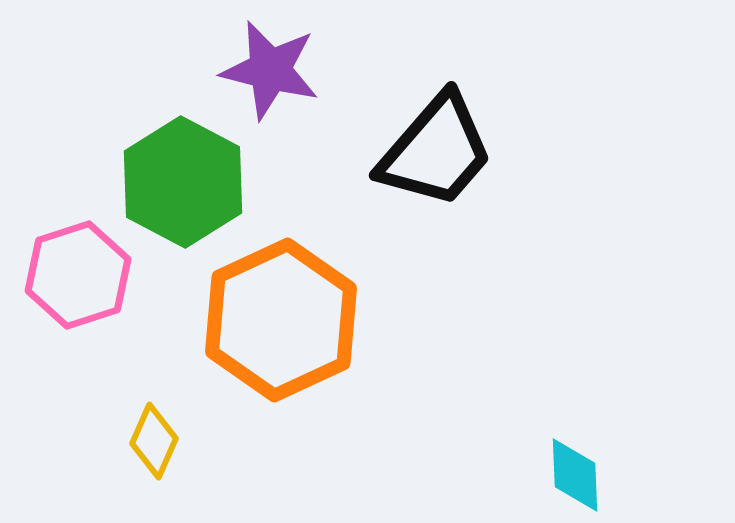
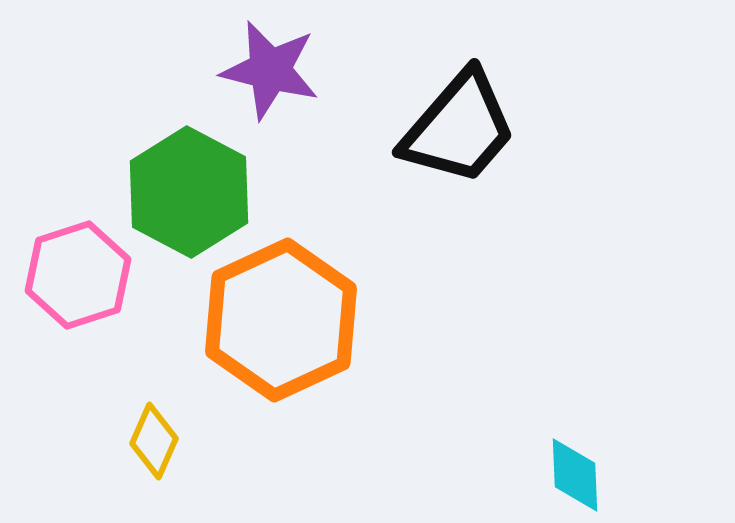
black trapezoid: moved 23 px right, 23 px up
green hexagon: moved 6 px right, 10 px down
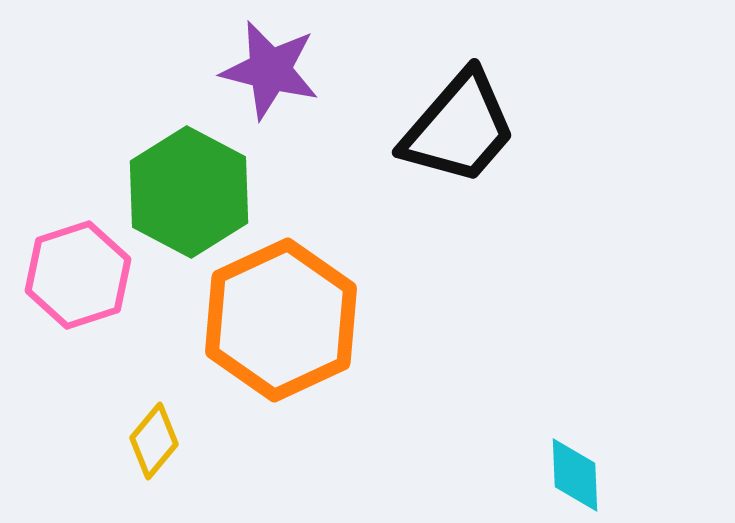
yellow diamond: rotated 16 degrees clockwise
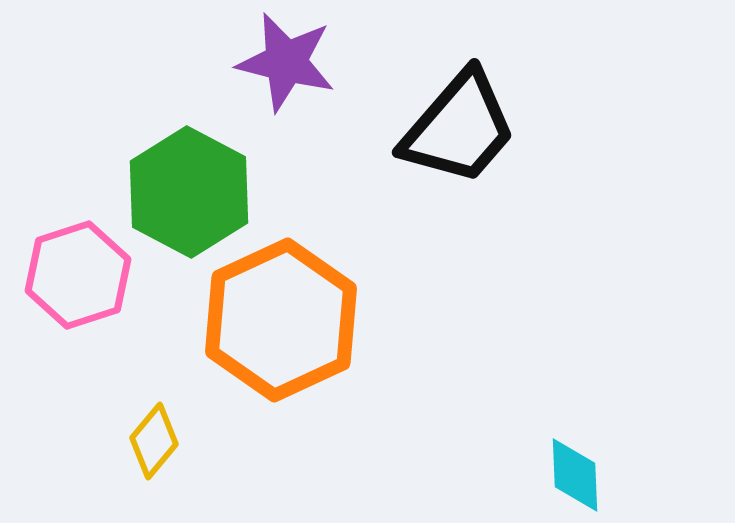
purple star: moved 16 px right, 8 px up
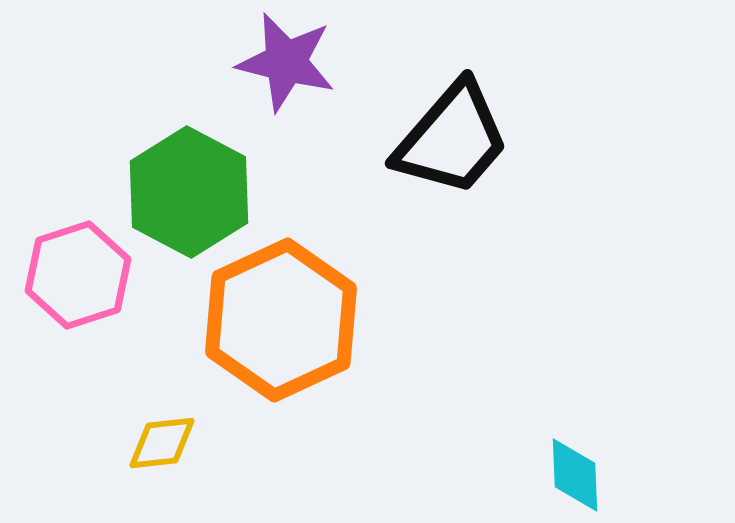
black trapezoid: moved 7 px left, 11 px down
yellow diamond: moved 8 px right, 2 px down; rotated 44 degrees clockwise
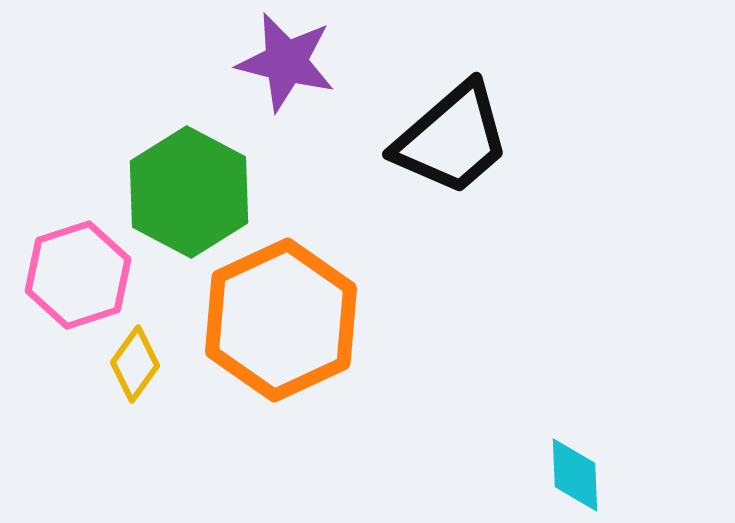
black trapezoid: rotated 8 degrees clockwise
yellow diamond: moved 27 px left, 79 px up; rotated 48 degrees counterclockwise
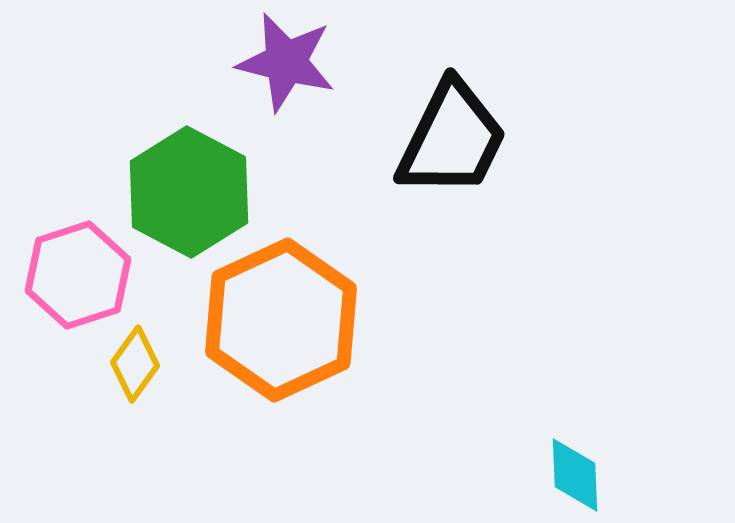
black trapezoid: rotated 23 degrees counterclockwise
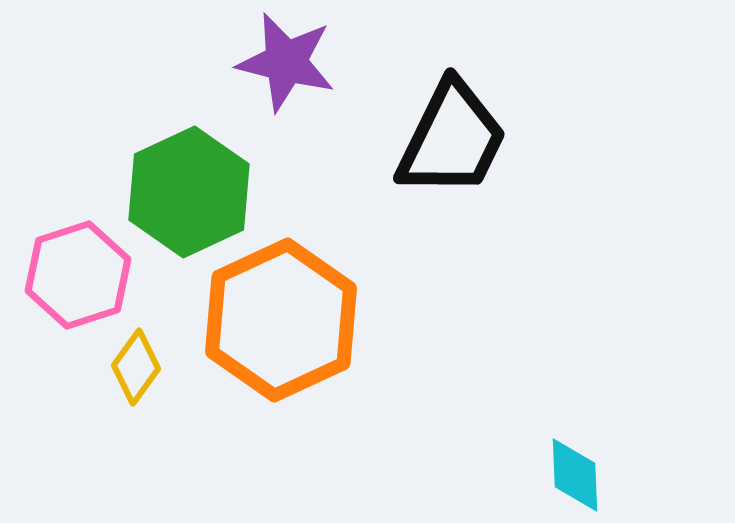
green hexagon: rotated 7 degrees clockwise
yellow diamond: moved 1 px right, 3 px down
